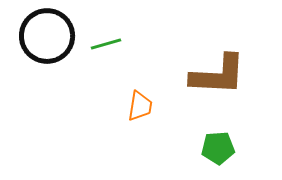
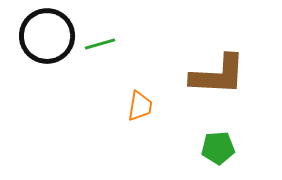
green line: moved 6 px left
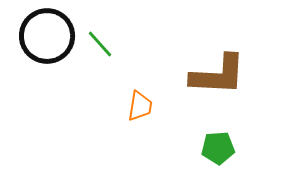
green line: rotated 64 degrees clockwise
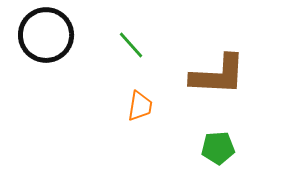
black circle: moved 1 px left, 1 px up
green line: moved 31 px right, 1 px down
